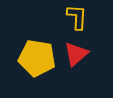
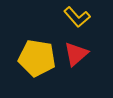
yellow L-shape: rotated 136 degrees clockwise
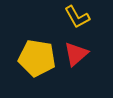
yellow L-shape: rotated 12 degrees clockwise
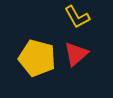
yellow pentagon: rotated 6 degrees clockwise
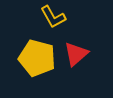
yellow L-shape: moved 24 px left
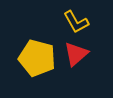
yellow L-shape: moved 23 px right, 5 px down
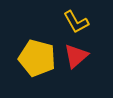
red triangle: moved 2 px down
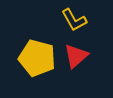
yellow L-shape: moved 2 px left, 2 px up
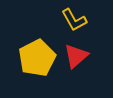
yellow pentagon: rotated 30 degrees clockwise
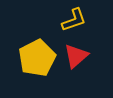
yellow L-shape: rotated 80 degrees counterclockwise
